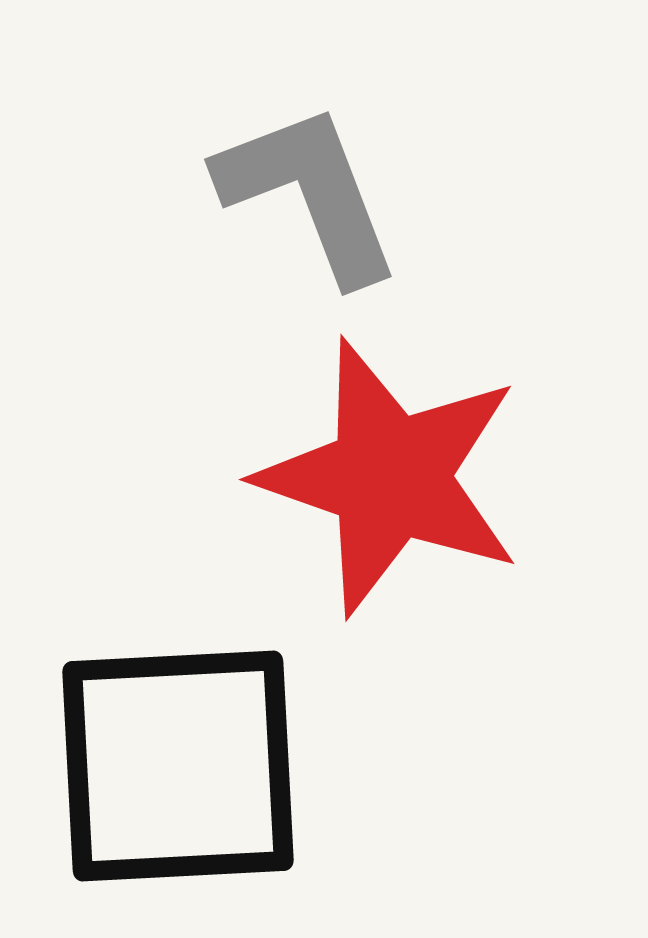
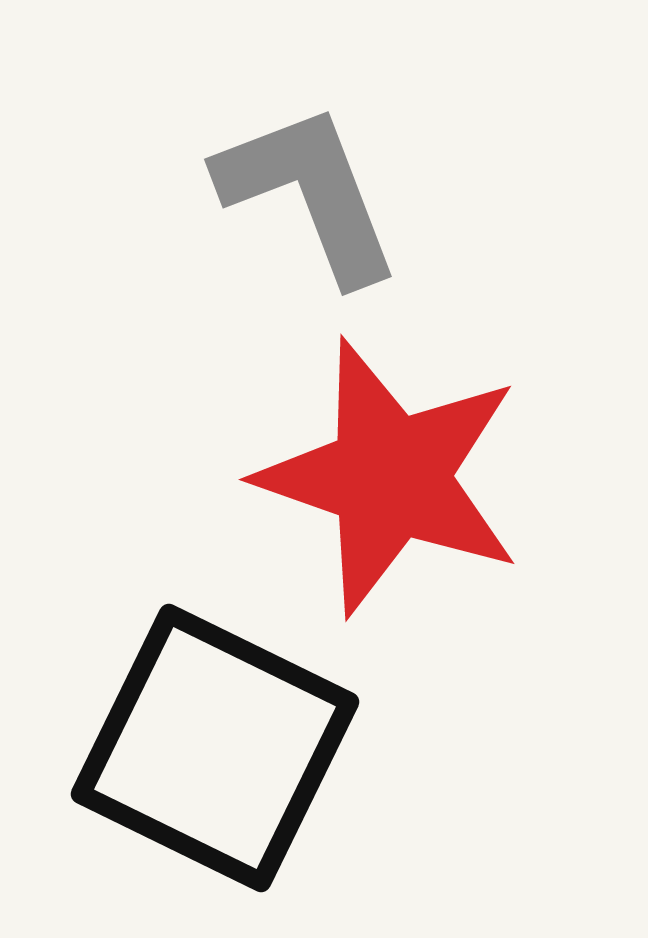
black square: moved 37 px right, 18 px up; rotated 29 degrees clockwise
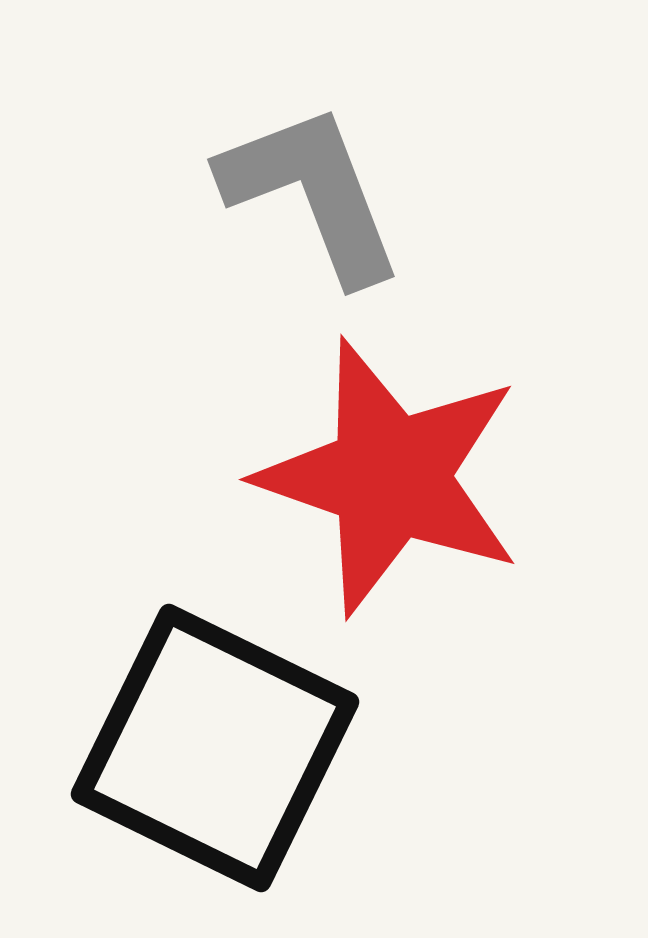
gray L-shape: moved 3 px right
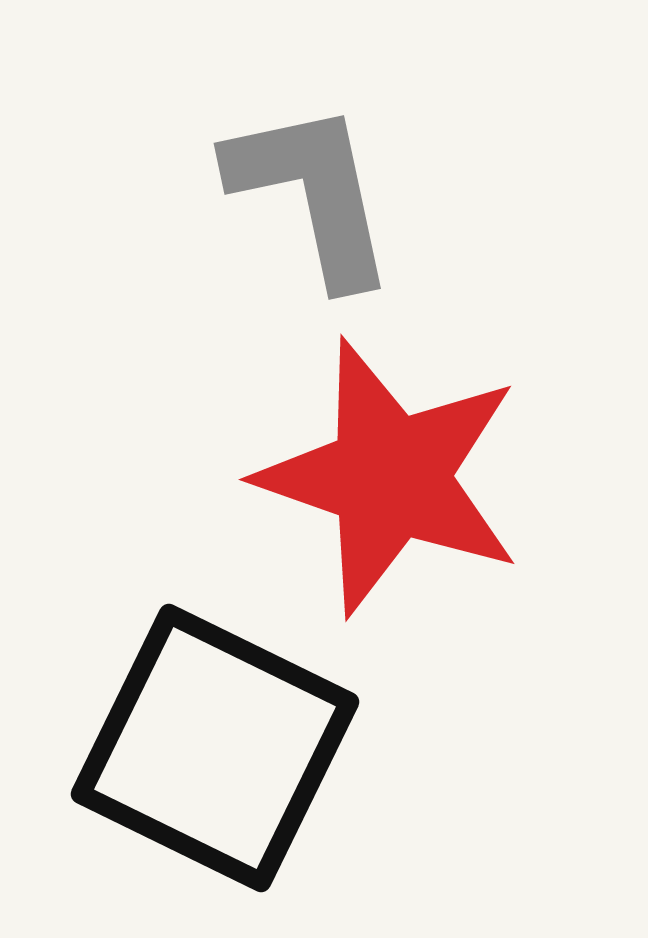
gray L-shape: rotated 9 degrees clockwise
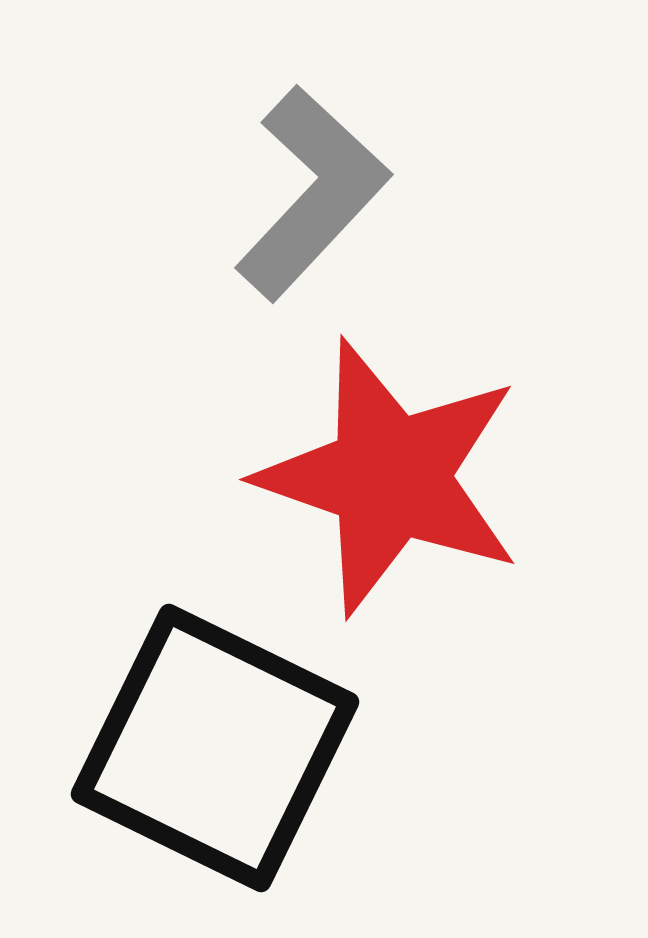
gray L-shape: rotated 55 degrees clockwise
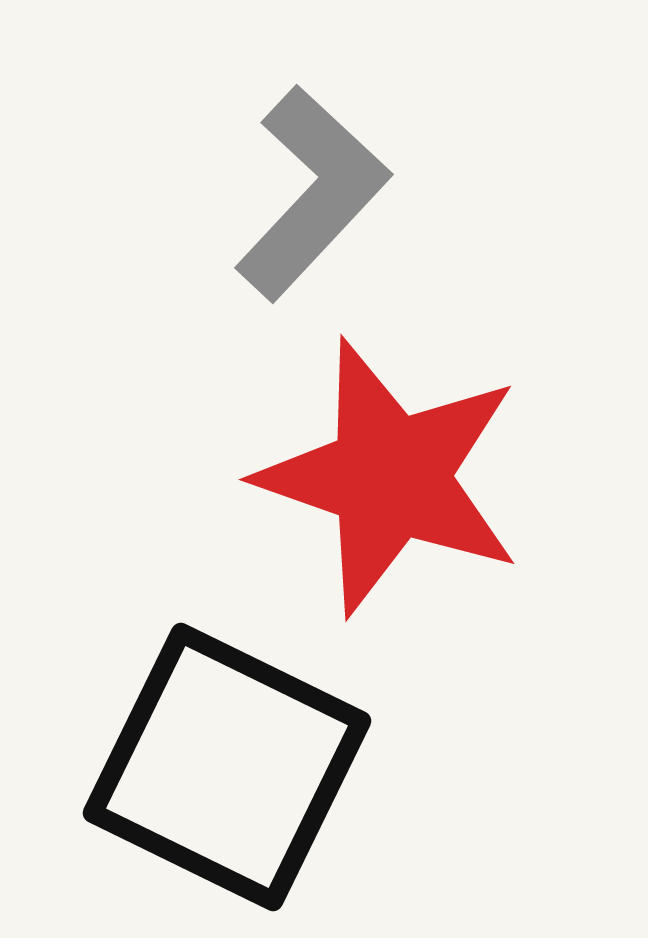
black square: moved 12 px right, 19 px down
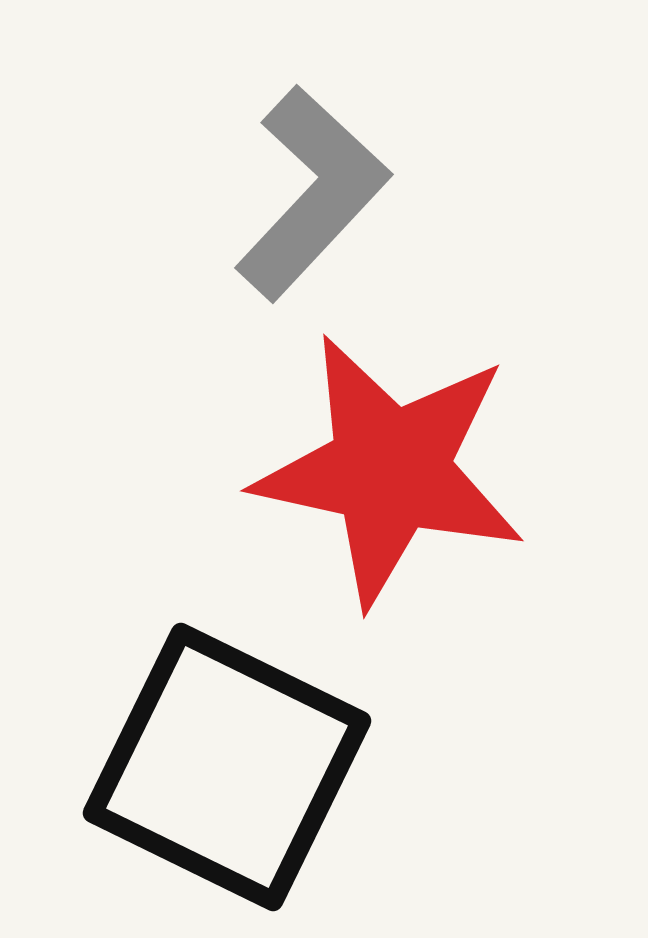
red star: moved 7 px up; rotated 7 degrees counterclockwise
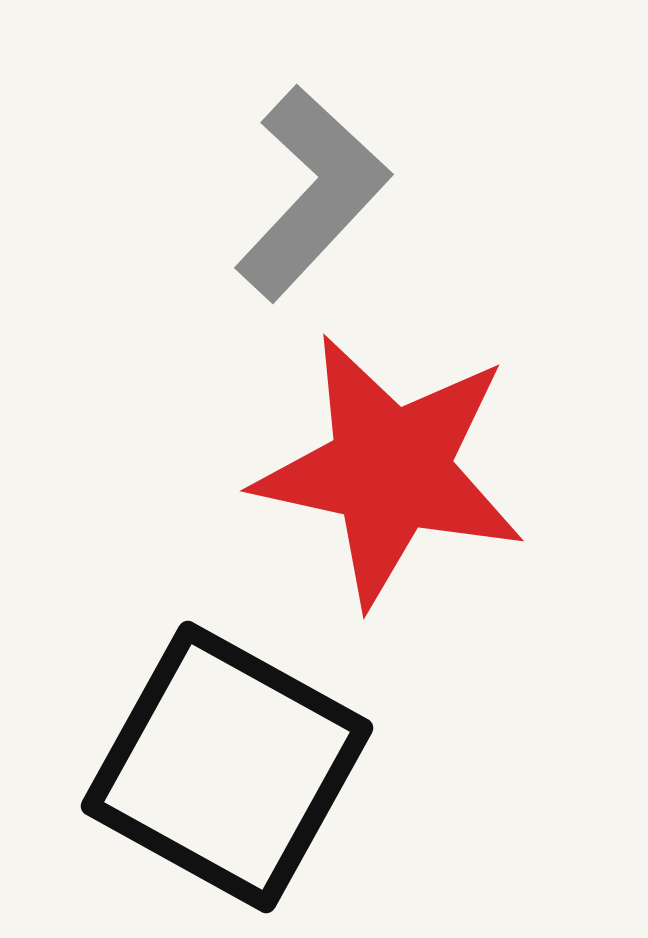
black square: rotated 3 degrees clockwise
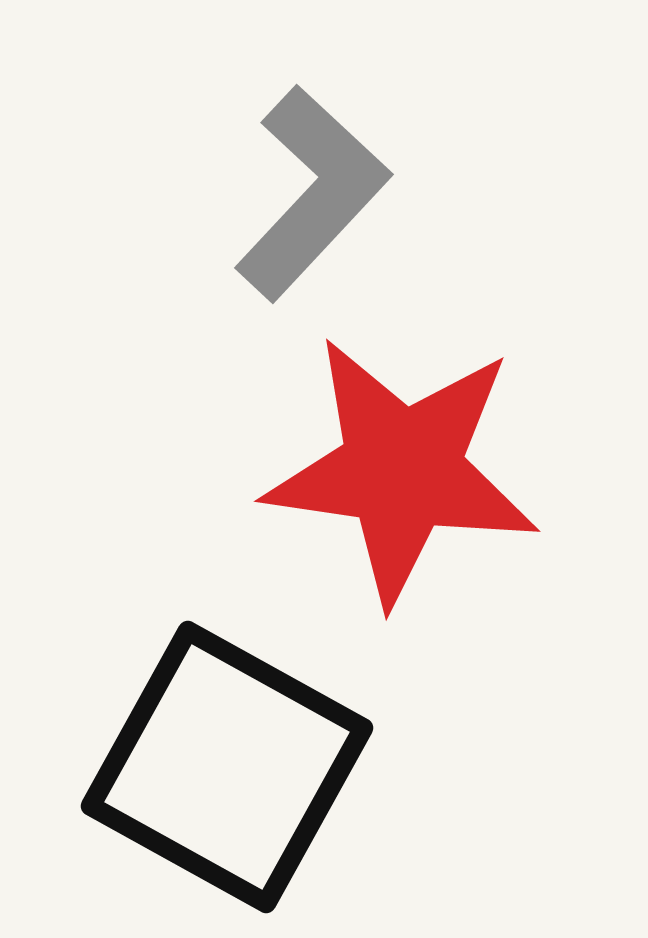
red star: moved 12 px right; rotated 4 degrees counterclockwise
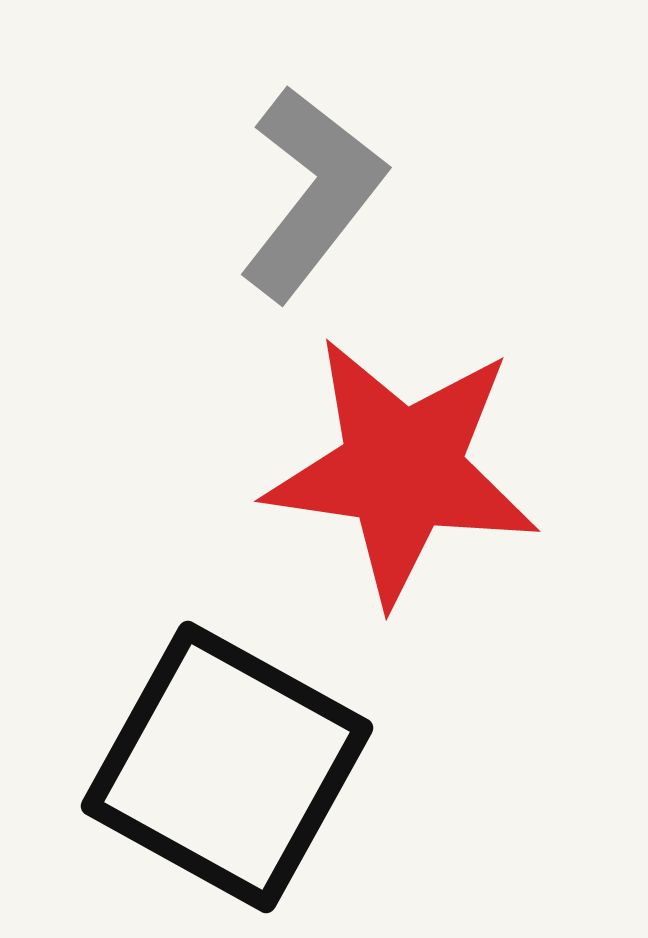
gray L-shape: rotated 5 degrees counterclockwise
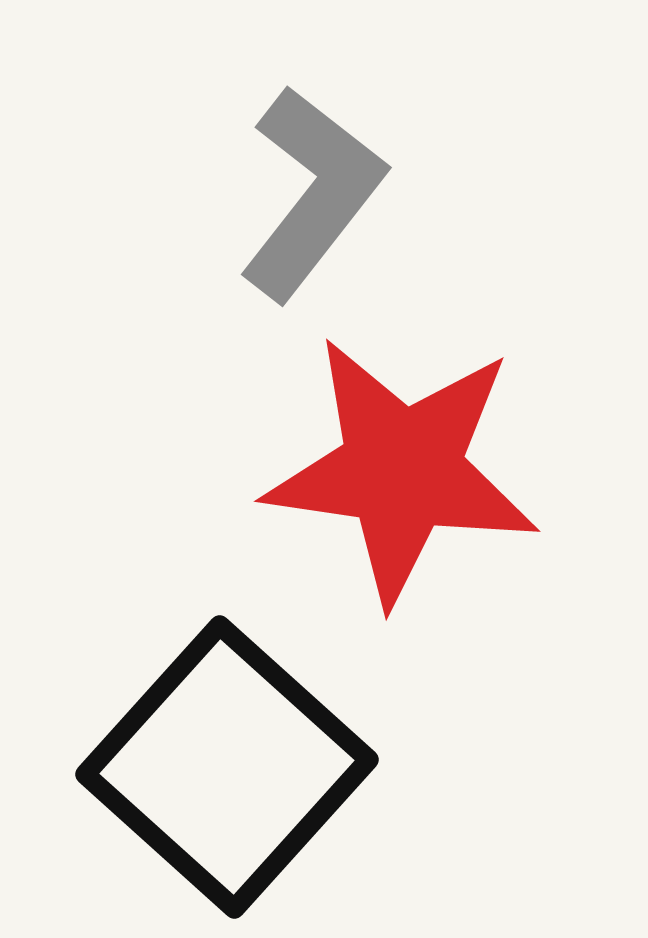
black square: rotated 13 degrees clockwise
